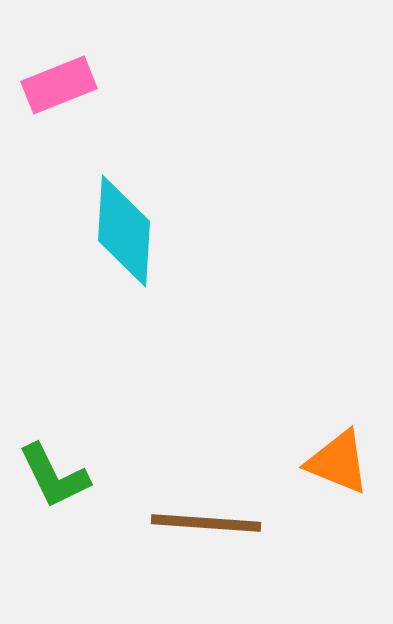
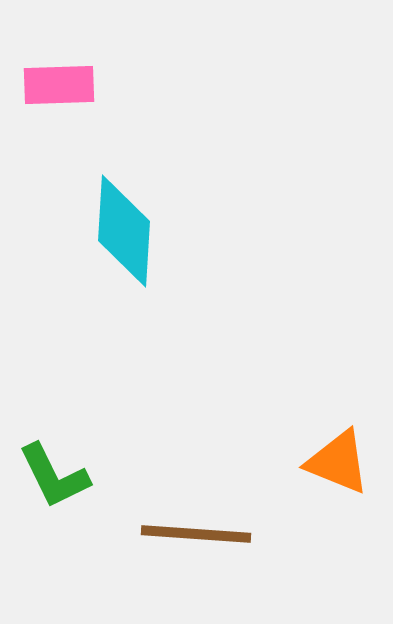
pink rectangle: rotated 20 degrees clockwise
brown line: moved 10 px left, 11 px down
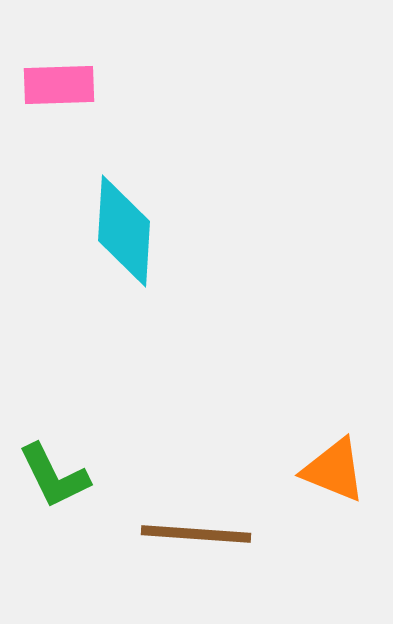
orange triangle: moved 4 px left, 8 px down
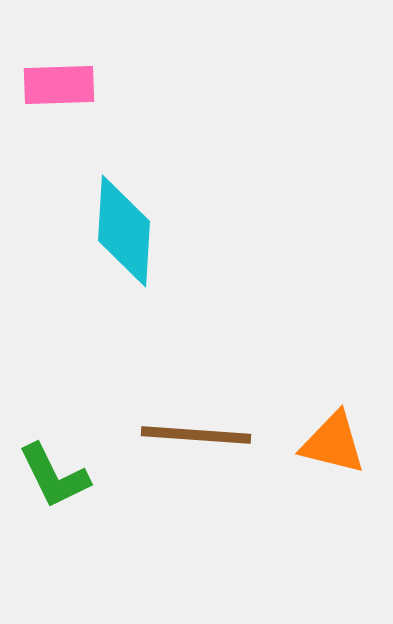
orange triangle: moved 1 px left, 27 px up; rotated 8 degrees counterclockwise
brown line: moved 99 px up
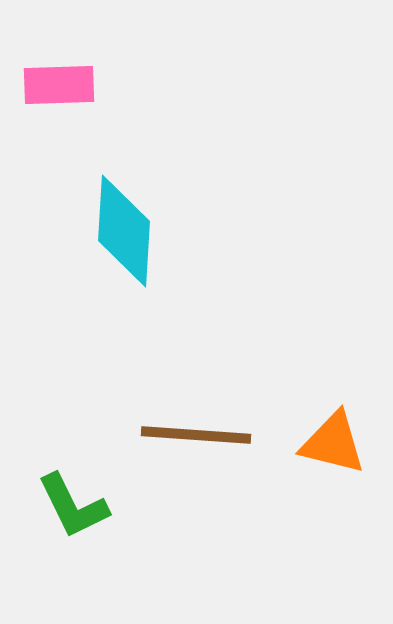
green L-shape: moved 19 px right, 30 px down
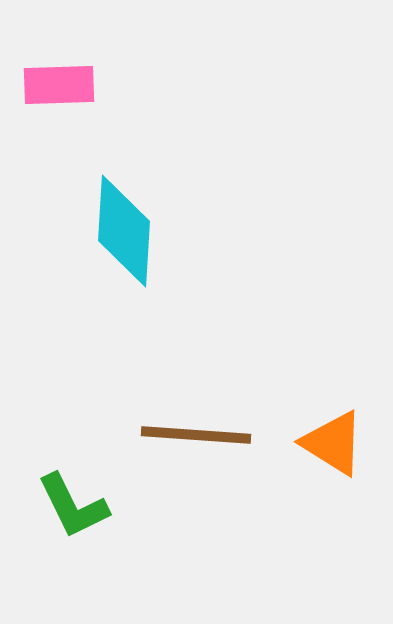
orange triangle: rotated 18 degrees clockwise
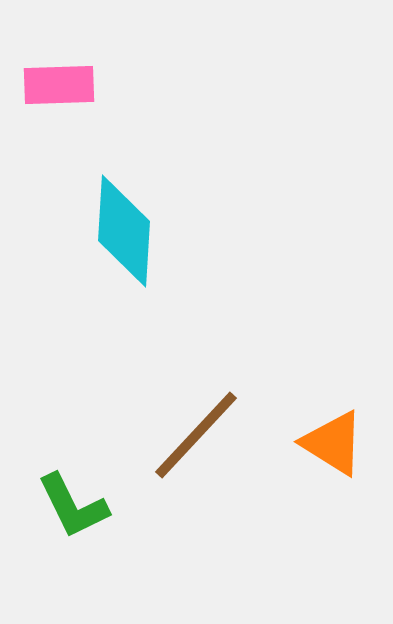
brown line: rotated 51 degrees counterclockwise
